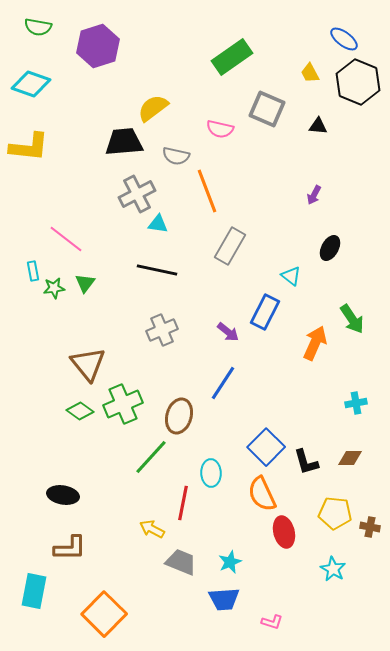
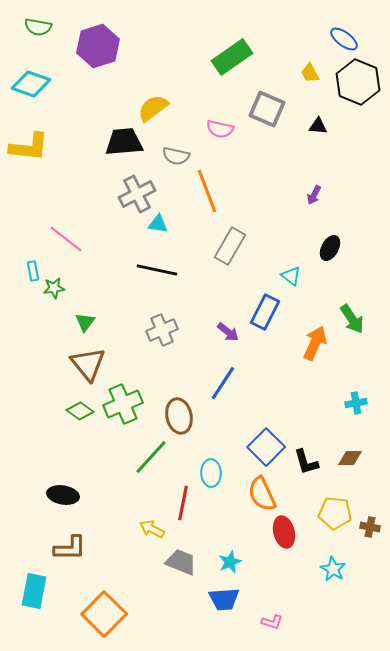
green triangle at (85, 283): moved 39 px down
brown ellipse at (179, 416): rotated 28 degrees counterclockwise
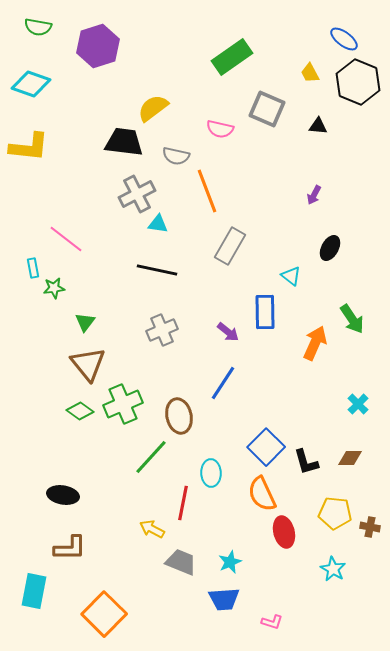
black trapezoid at (124, 142): rotated 12 degrees clockwise
cyan rectangle at (33, 271): moved 3 px up
blue rectangle at (265, 312): rotated 28 degrees counterclockwise
cyan cross at (356, 403): moved 2 px right, 1 px down; rotated 35 degrees counterclockwise
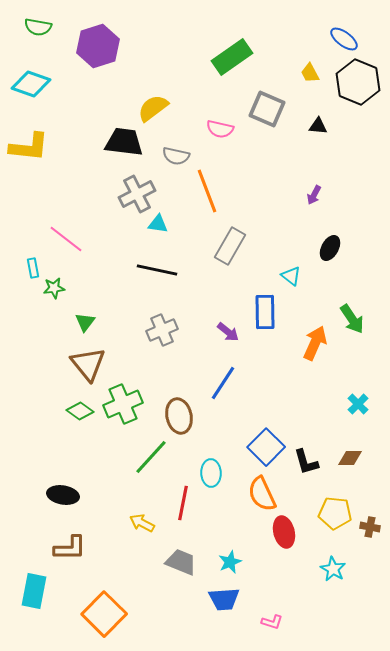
yellow arrow at (152, 529): moved 10 px left, 6 px up
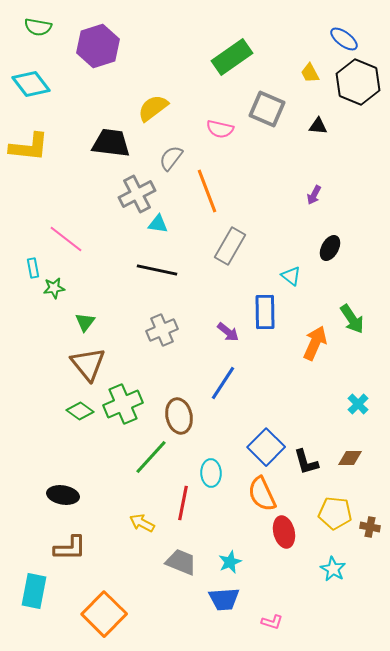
cyan diamond at (31, 84): rotated 33 degrees clockwise
black trapezoid at (124, 142): moved 13 px left, 1 px down
gray semicircle at (176, 156): moved 5 px left, 2 px down; rotated 116 degrees clockwise
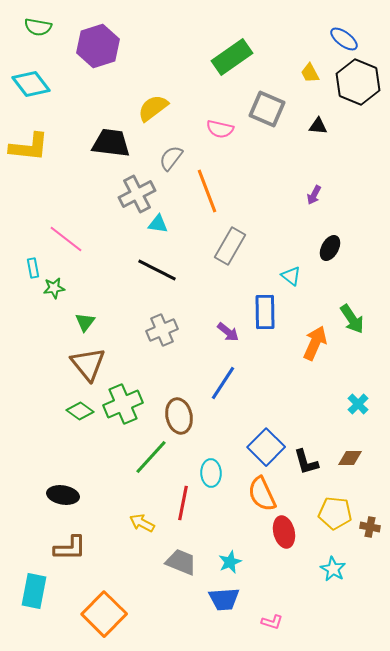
black line at (157, 270): rotated 15 degrees clockwise
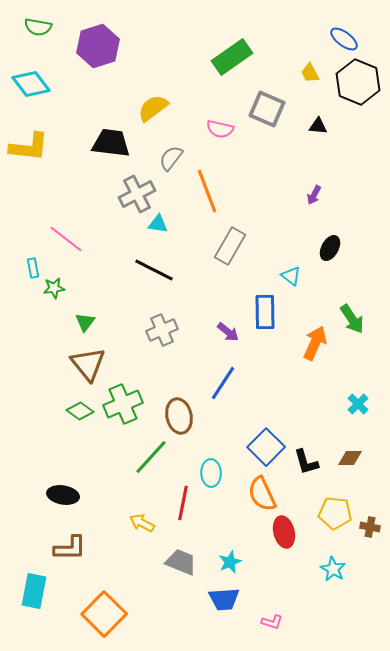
black line at (157, 270): moved 3 px left
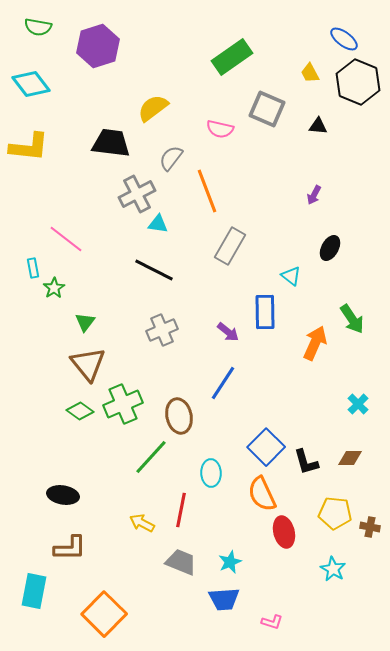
green star at (54, 288): rotated 25 degrees counterclockwise
red line at (183, 503): moved 2 px left, 7 px down
